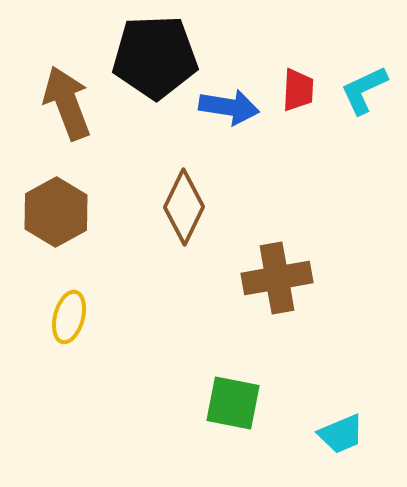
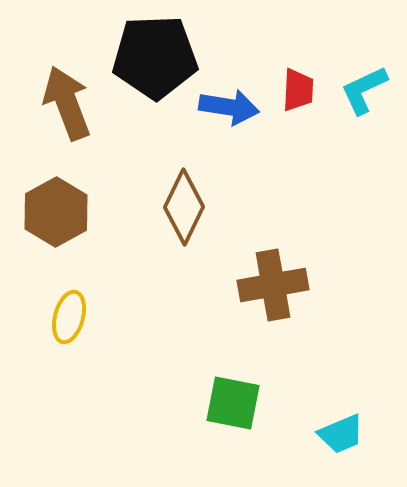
brown cross: moved 4 px left, 7 px down
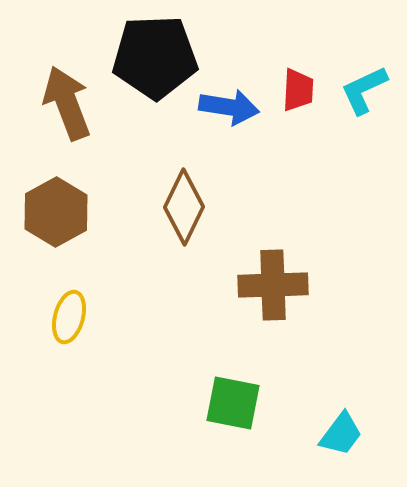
brown cross: rotated 8 degrees clockwise
cyan trapezoid: rotated 30 degrees counterclockwise
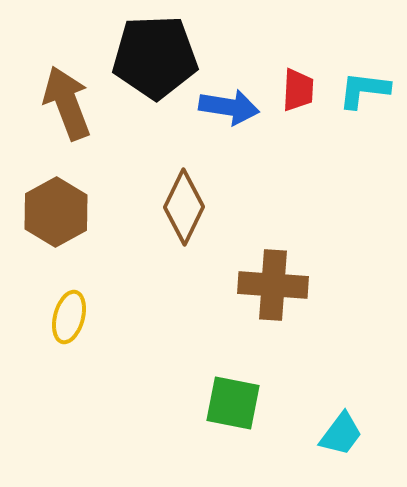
cyan L-shape: rotated 32 degrees clockwise
brown cross: rotated 6 degrees clockwise
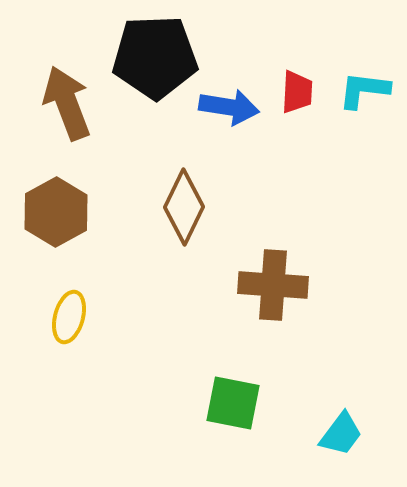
red trapezoid: moved 1 px left, 2 px down
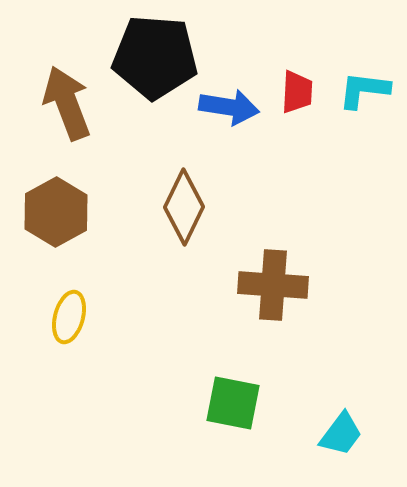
black pentagon: rotated 6 degrees clockwise
